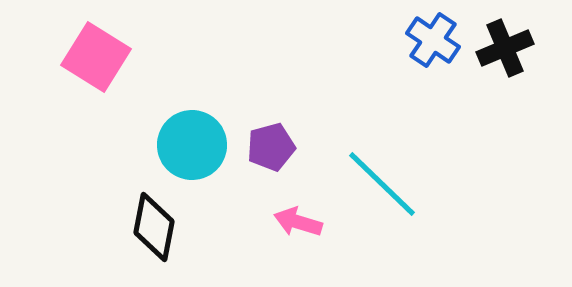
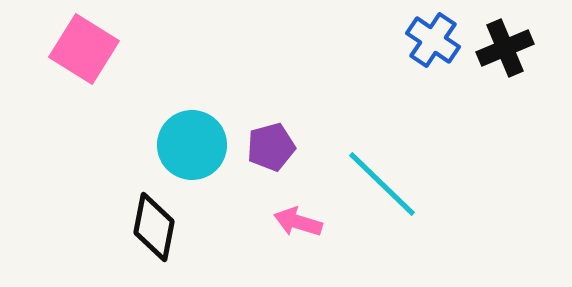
pink square: moved 12 px left, 8 px up
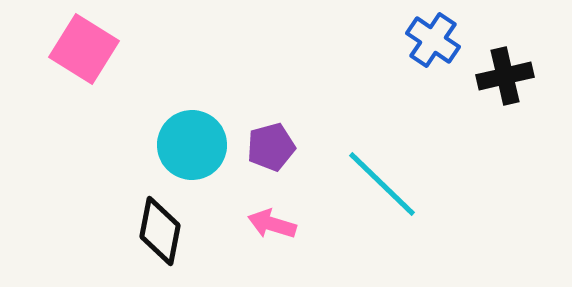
black cross: moved 28 px down; rotated 10 degrees clockwise
pink arrow: moved 26 px left, 2 px down
black diamond: moved 6 px right, 4 px down
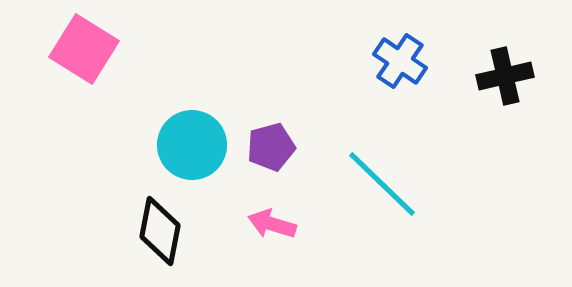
blue cross: moved 33 px left, 21 px down
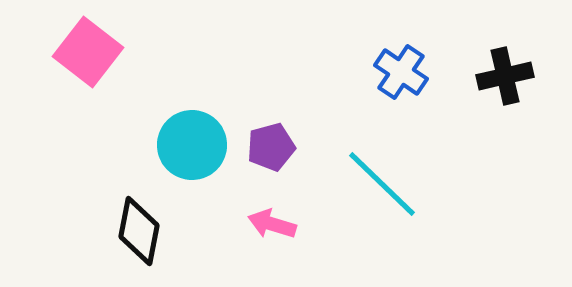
pink square: moved 4 px right, 3 px down; rotated 6 degrees clockwise
blue cross: moved 1 px right, 11 px down
black diamond: moved 21 px left
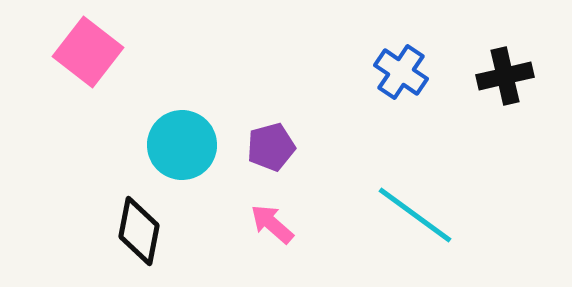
cyan circle: moved 10 px left
cyan line: moved 33 px right, 31 px down; rotated 8 degrees counterclockwise
pink arrow: rotated 24 degrees clockwise
